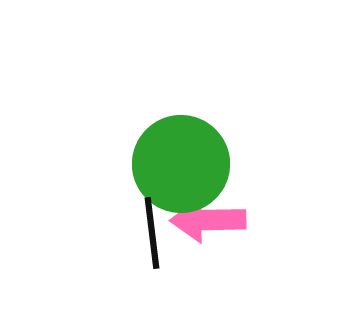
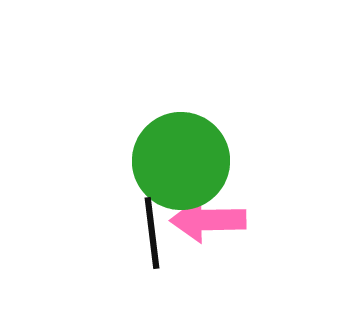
green circle: moved 3 px up
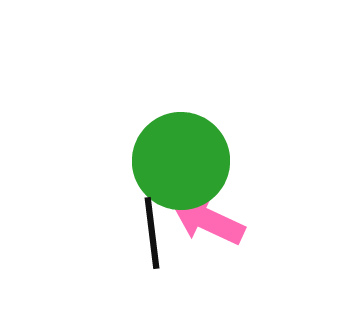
pink arrow: rotated 26 degrees clockwise
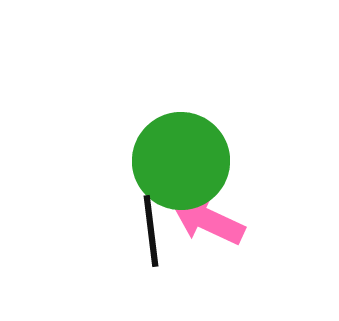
black line: moved 1 px left, 2 px up
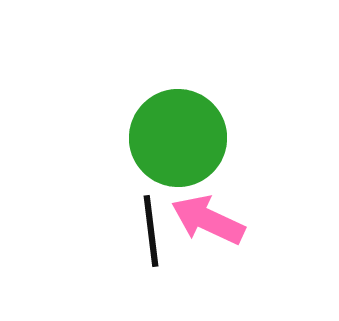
green circle: moved 3 px left, 23 px up
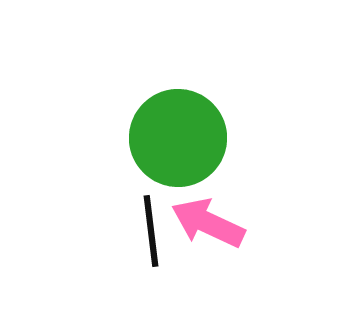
pink arrow: moved 3 px down
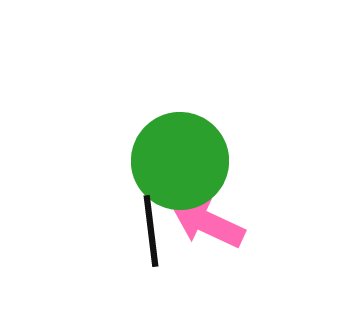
green circle: moved 2 px right, 23 px down
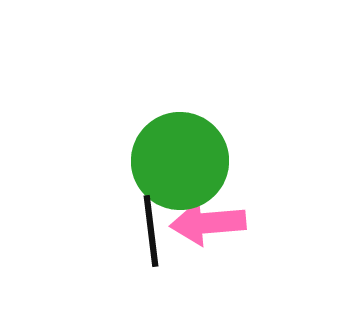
pink arrow: rotated 30 degrees counterclockwise
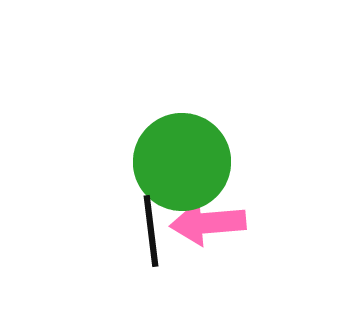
green circle: moved 2 px right, 1 px down
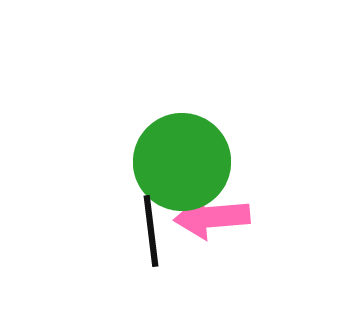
pink arrow: moved 4 px right, 6 px up
